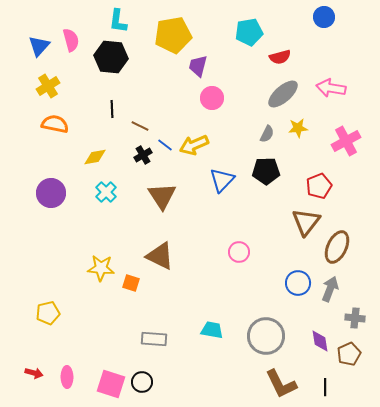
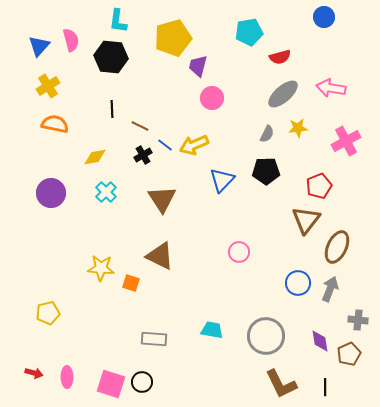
yellow pentagon at (173, 35): moved 3 px down; rotated 6 degrees counterclockwise
brown triangle at (162, 196): moved 3 px down
brown triangle at (306, 222): moved 2 px up
gray cross at (355, 318): moved 3 px right, 2 px down
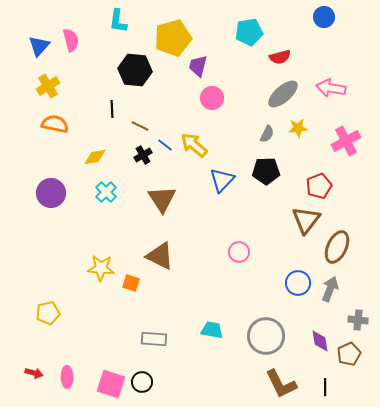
black hexagon at (111, 57): moved 24 px right, 13 px down
yellow arrow at (194, 145): rotated 64 degrees clockwise
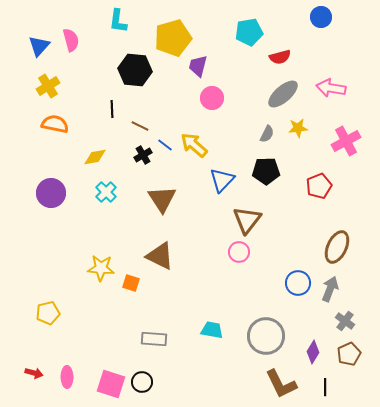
blue circle at (324, 17): moved 3 px left
brown triangle at (306, 220): moved 59 px left
gray cross at (358, 320): moved 13 px left, 1 px down; rotated 30 degrees clockwise
purple diamond at (320, 341): moved 7 px left, 11 px down; rotated 40 degrees clockwise
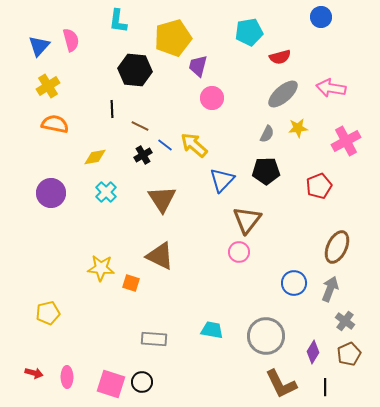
blue circle at (298, 283): moved 4 px left
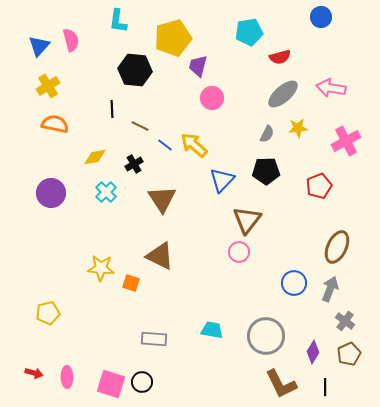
black cross at (143, 155): moved 9 px left, 9 px down
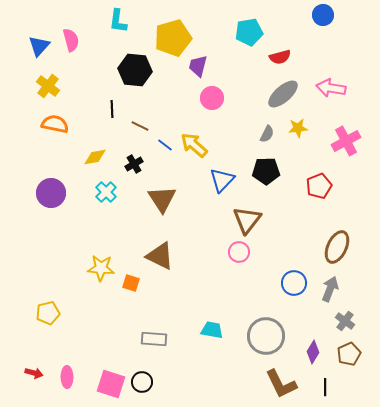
blue circle at (321, 17): moved 2 px right, 2 px up
yellow cross at (48, 86): rotated 20 degrees counterclockwise
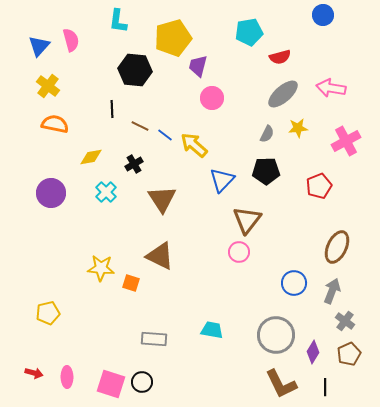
blue line at (165, 145): moved 10 px up
yellow diamond at (95, 157): moved 4 px left
gray arrow at (330, 289): moved 2 px right, 2 px down
gray circle at (266, 336): moved 10 px right, 1 px up
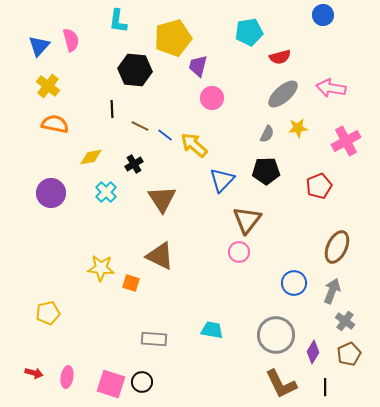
pink ellipse at (67, 377): rotated 10 degrees clockwise
